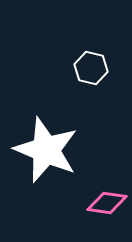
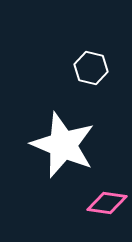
white star: moved 17 px right, 5 px up
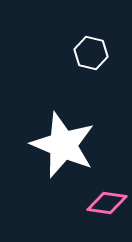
white hexagon: moved 15 px up
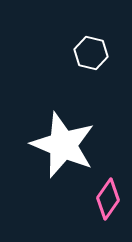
pink diamond: moved 1 px right, 4 px up; rotated 63 degrees counterclockwise
